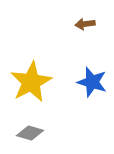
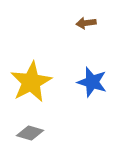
brown arrow: moved 1 px right, 1 px up
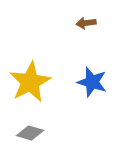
yellow star: moved 1 px left
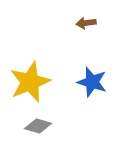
yellow star: rotated 6 degrees clockwise
gray diamond: moved 8 px right, 7 px up
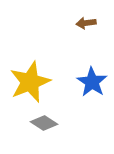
blue star: rotated 16 degrees clockwise
gray diamond: moved 6 px right, 3 px up; rotated 16 degrees clockwise
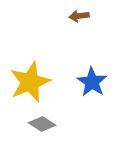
brown arrow: moved 7 px left, 7 px up
gray diamond: moved 2 px left, 1 px down
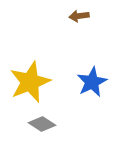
blue star: rotated 12 degrees clockwise
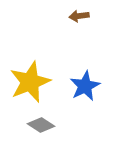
blue star: moved 7 px left, 4 px down
gray diamond: moved 1 px left, 1 px down
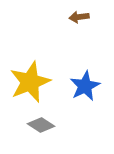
brown arrow: moved 1 px down
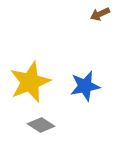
brown arrow: moved 21 px right, 3 px up; rotated 18 degrees counterclockwise
blue star: rotated 16 degrees clockwise
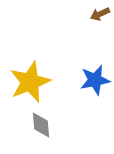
blue star: moved 10 px right, 6 px up
gray diamond: rotated 52 degrees clockwise
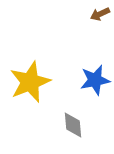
gray diamond: moved 32 px right
